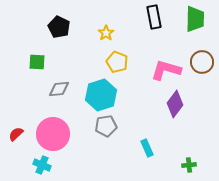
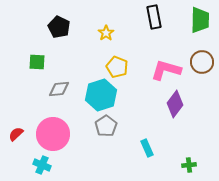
green trapezoid: moved 5 px right, 1 px down
yellow pentagon: moved 5 px down
gray pentagon: rotated 25 degrees counterclockwise
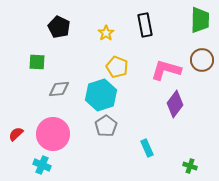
black rectangle: moved 9 px left, 8 px down
brown circle: moved 2 px up
green cross: moved 1 px right, 1 px down; rotated 24 degrees clockwise
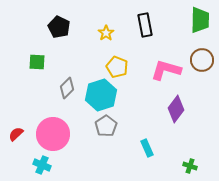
gray diamond: moved 8 px right, 1 px up; rotated 40 degrees counterclockwise
purple diamond: moved 1 px right, 5 px down
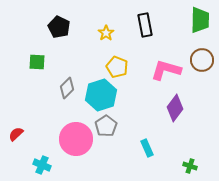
purple diamond: moved 1 px left, 1 px up
pink circle: moved 23 px right, 5 px down
